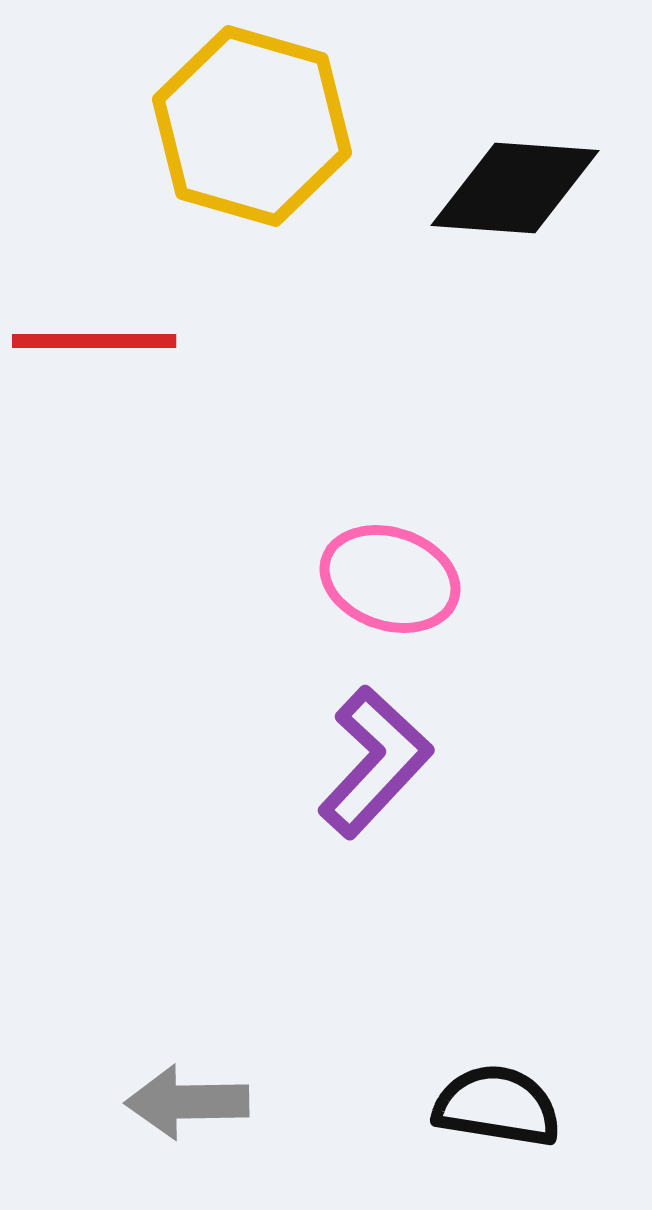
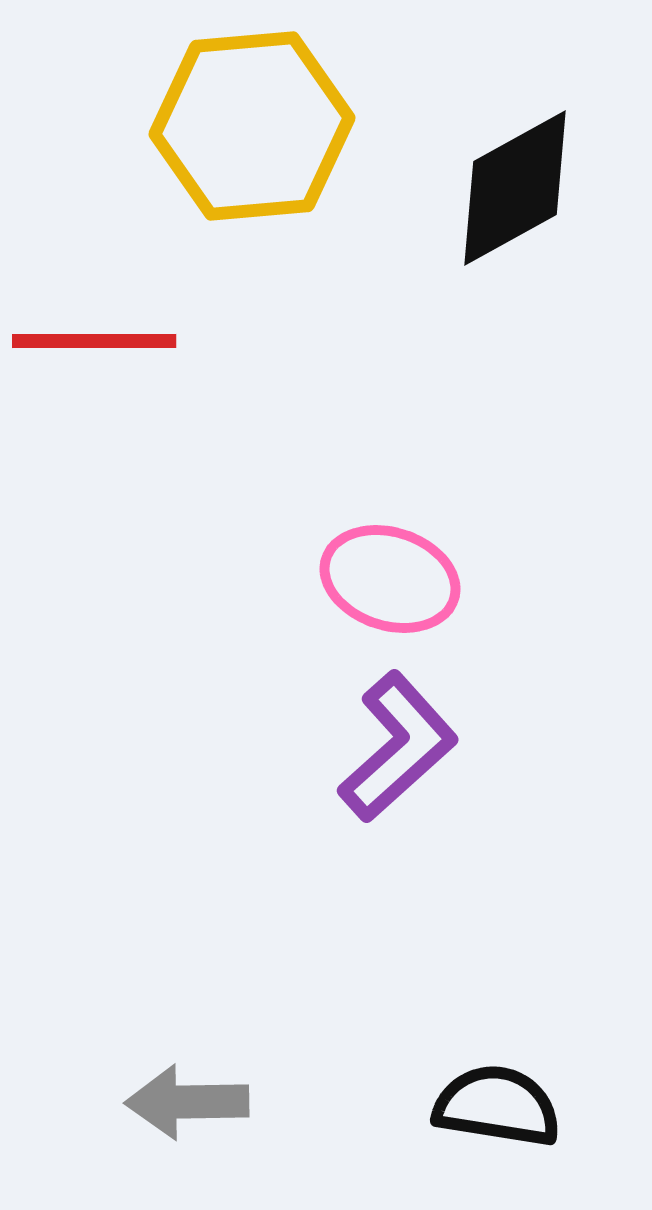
yellow hexagon: rotated 21 degrees counterclockwise
black diamond: rotated 33 degrees counterclockwise
purple L-shape: moved 23 px right, 15 px up; rotated 5 degrees clockwise
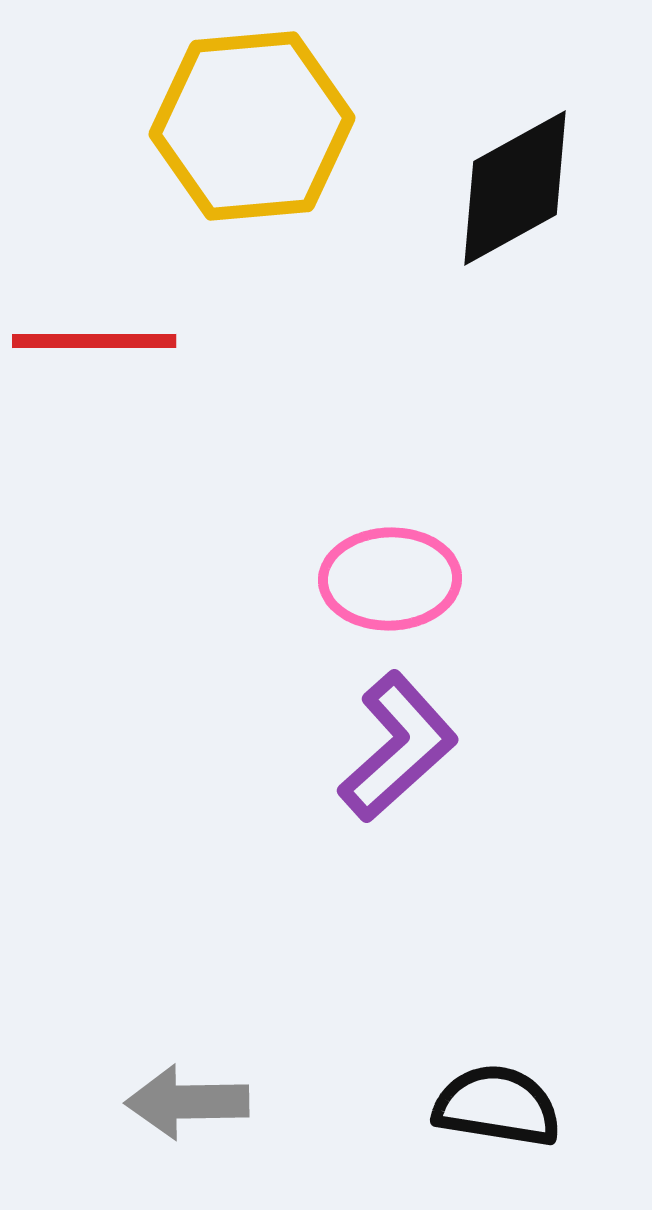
pink ellipse: rotated 20 degrees counterclockwise
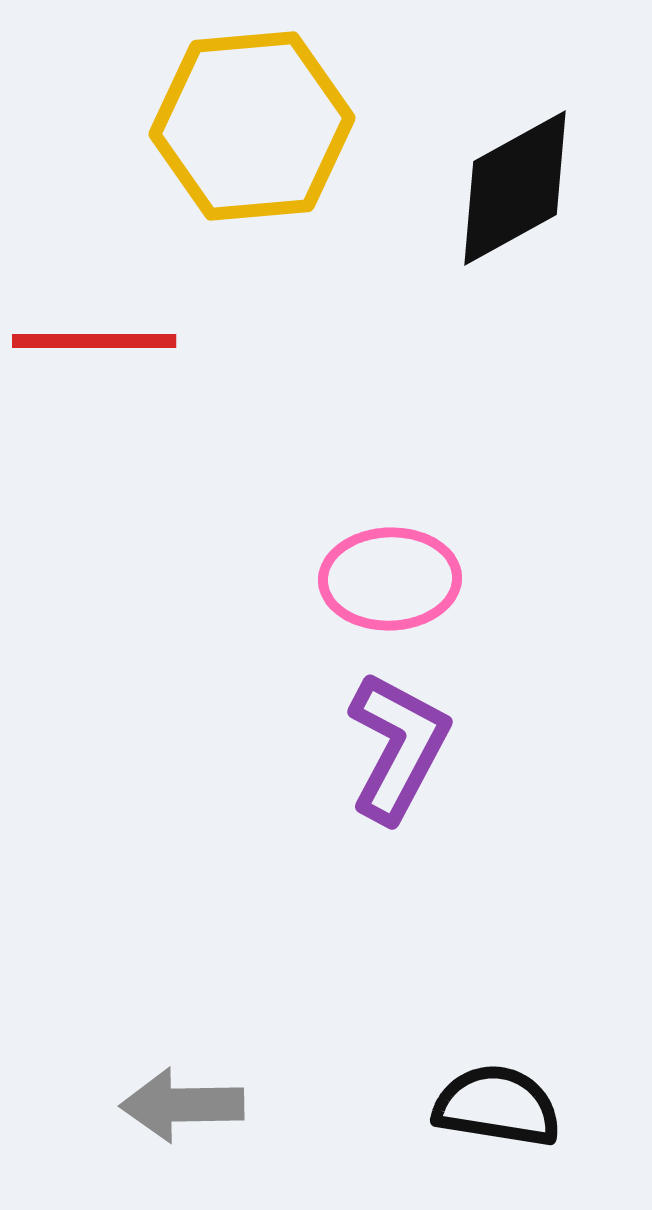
purple L-shape: rotated 20 degrees counterclockwise
gray arrow: moved 5 px left, 3 px down
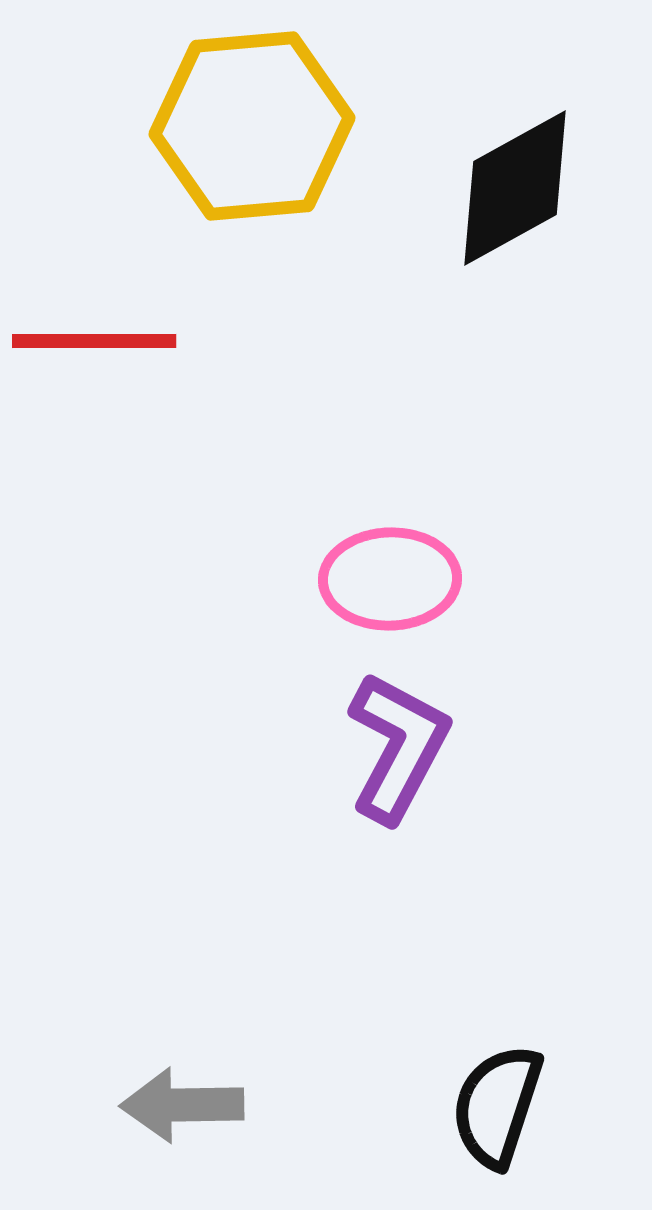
black semicircle: rotated 81 degrees counterclockwise
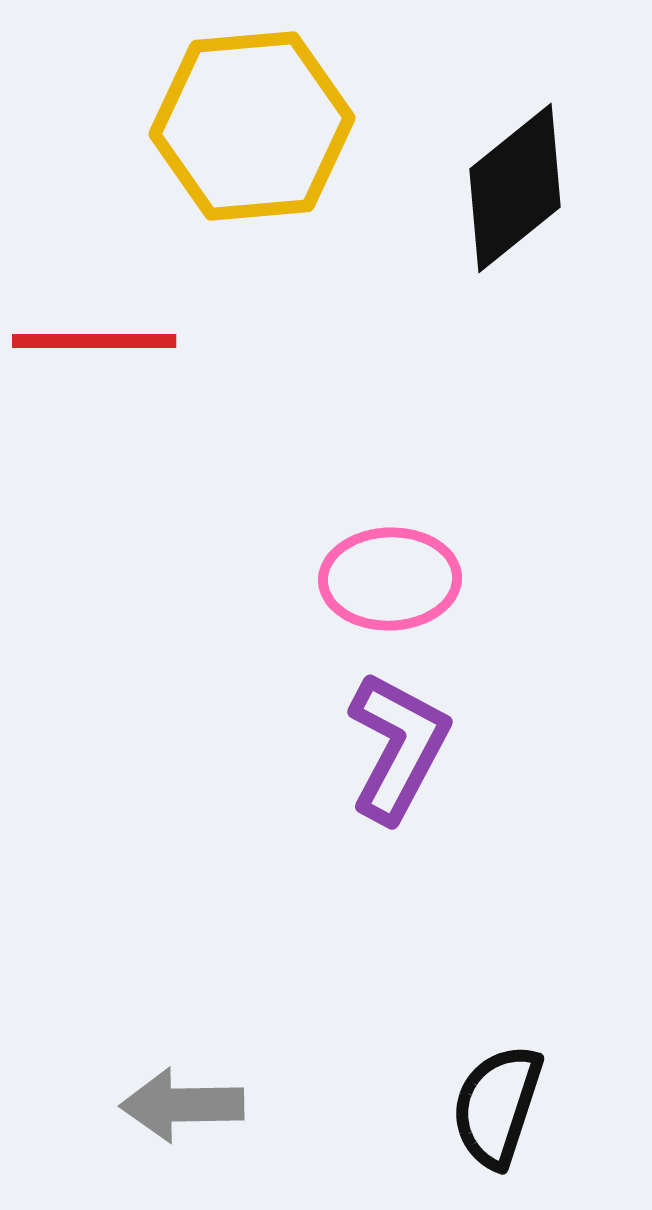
black diamond: rotated 10 degrees counterclockwise
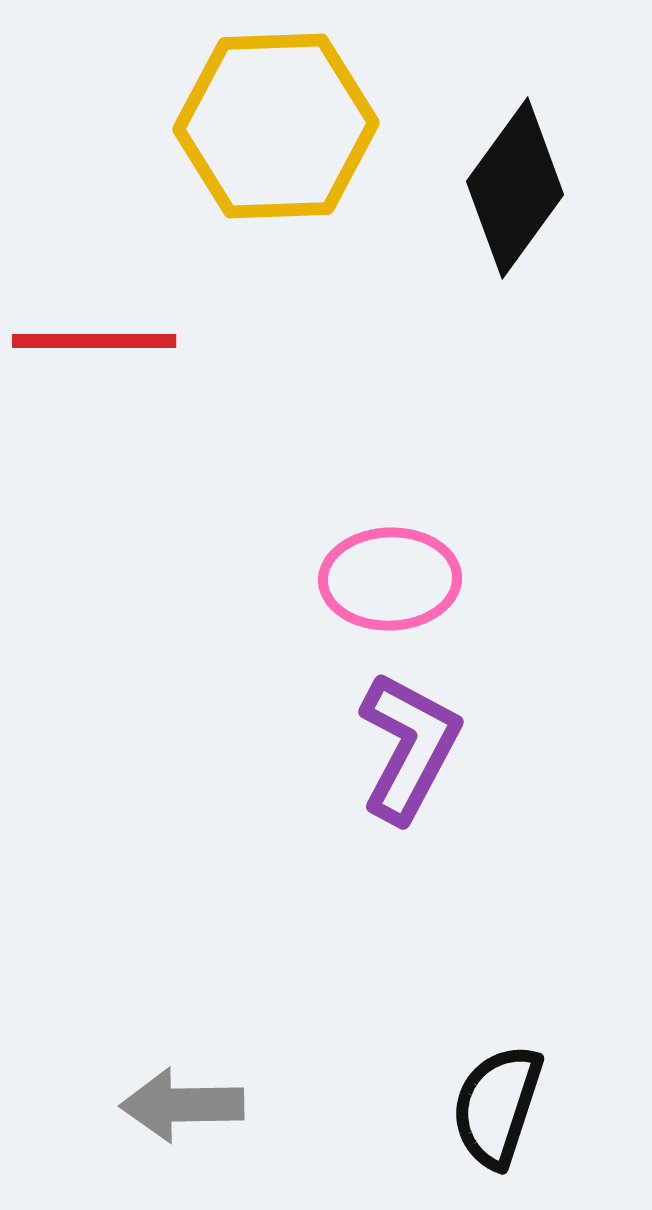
yellow hexagon: moved 24 px right; rotated 3 degrees clockwise
black diamond: rotated 15 degrees counterclockwise
purple L-shape: moved 11 px right
